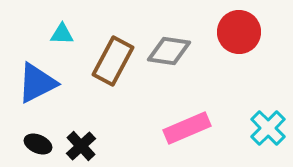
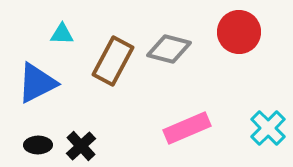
gray diamond: moved 2 px up; rotated 6 degrees clockwise
black ellipse: moved 1 px down; rotated 24 degrees counterclockwise
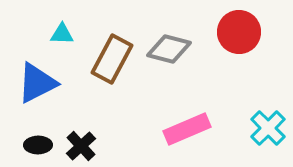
brown rectangle: moved 1 px left, 2 px up
pink rectangle: moved 1 px down
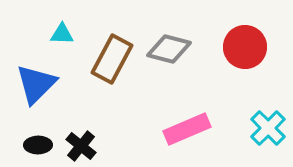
red circle: moved 6 px right, 15 px down
blue triangle: moved 1 px left, 1 px down; rotated 18 degrees counterclockwise
black cross: rotated 8 degrees counterclockwise
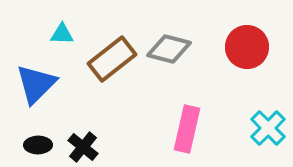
red circle: moved 2 px right
brown rectangle: rotated 24 degrees clockwise
pink rectangle: rotated 54 degrees counterclockwise
black cross: moved 2 px right, 1 px down
